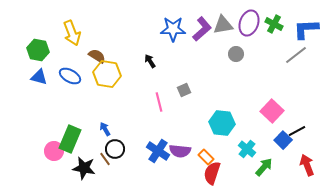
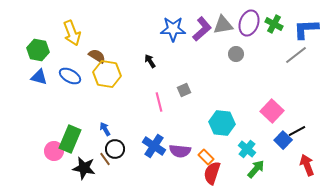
blue cross: moved 4 px left, 5 px up
green arrow: moved 8 px left, 2 px down
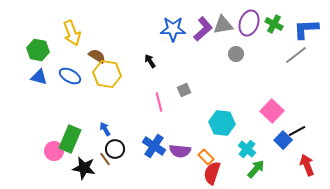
purple L-shape: moved 1 px right
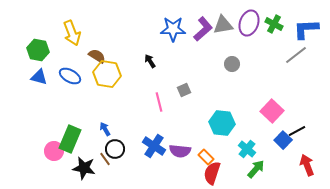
gray circle: moved 4 px left, 10 px down
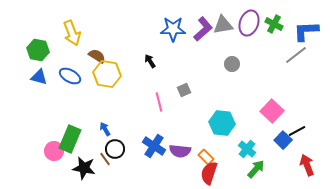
blue L-shape: moved 2 px down
red semicircle: moved 3 px left
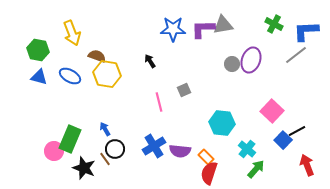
purple ellipse: moved 2 px right, 37 px down
purple L-shape: rotated 140 degrees counterclockwise
brown semicircle: rotated 12 degrees counterclockwise
blue cross: rotated 25 degrees clockwise
black star: rotated 10 degrees clockwise
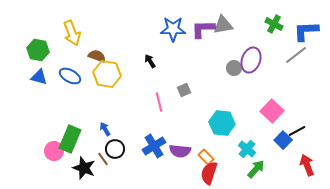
gray circle: moved 2 px right, 4 px down
brown line: moved 2 px left
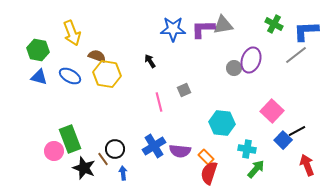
blue arrow: moved 18 px right, 44 px down; rotated 24 degrees clockwise
green rectangle: rotated 44 degrees counterclockwise
cyan cross: rotated 30 degrees counterclockwise
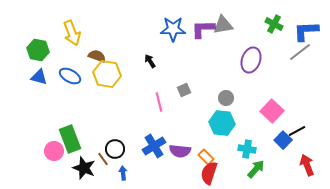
gray line: moved 4 px right, 3 px up
gray circle: moved 8 px left, 30 px down
